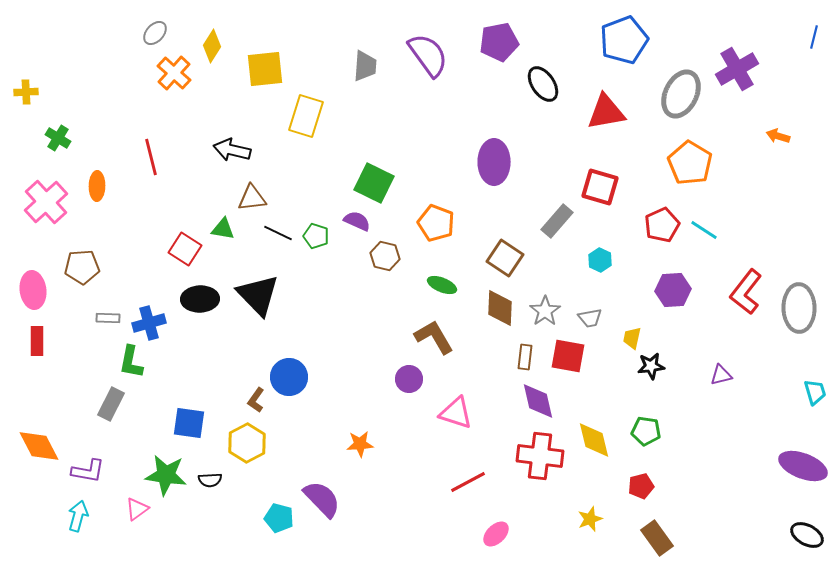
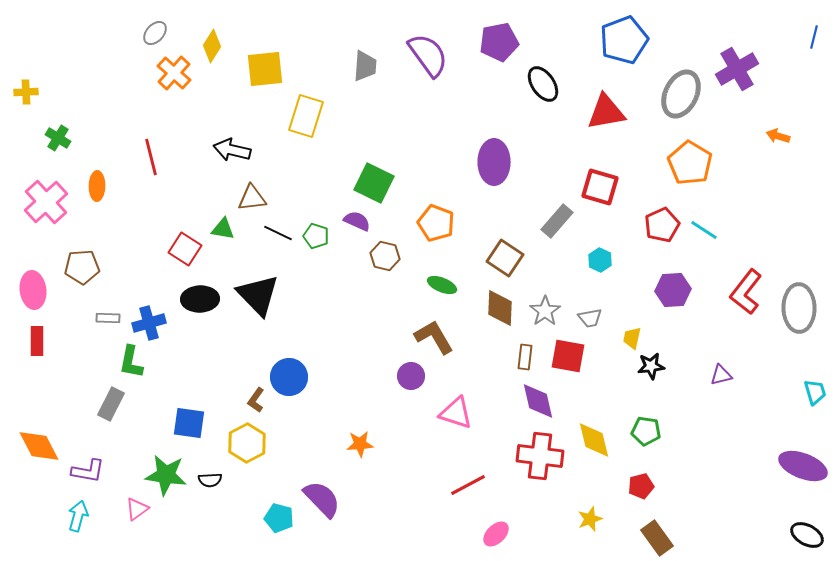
purple circle at (409, 379): moved 2 px right, 3 px up
red line at (468, 482): moved 3 px down
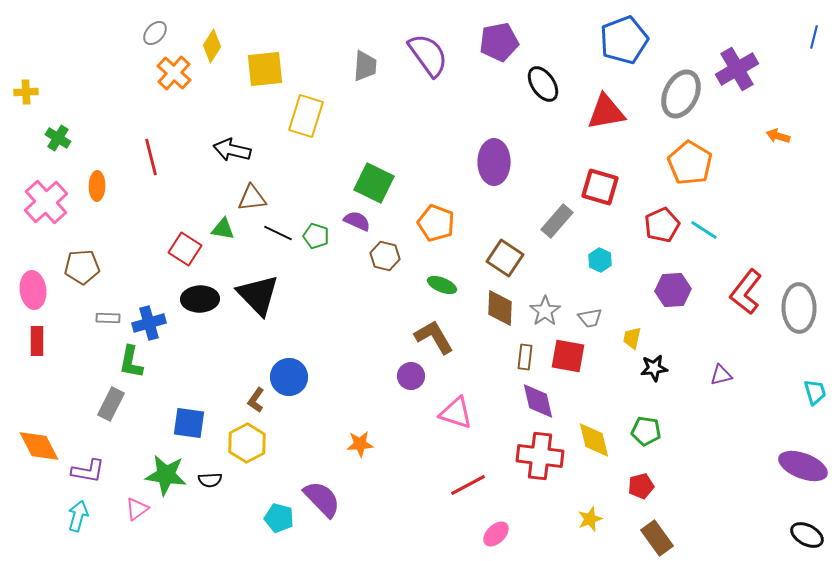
black star at (651, 366): moved 3 px right, 2 px down
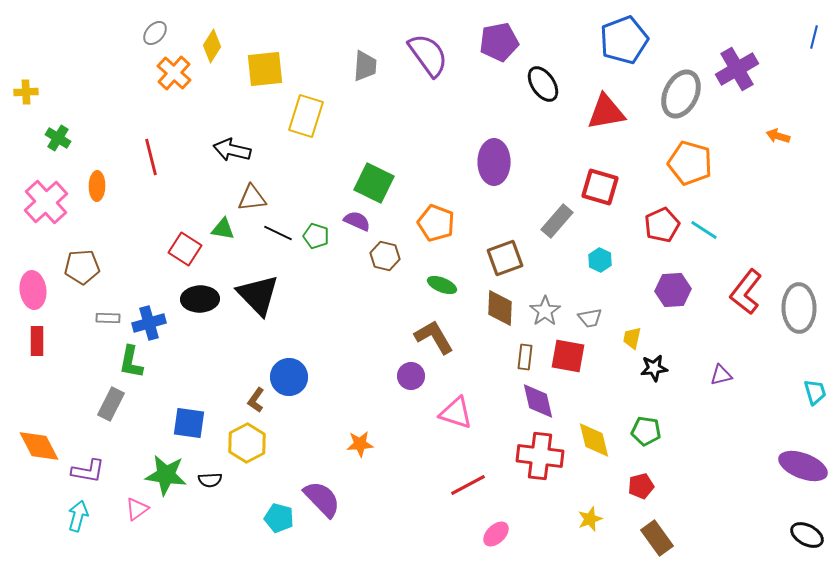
orange pentagon at (690, 163): rotated 15 degrees counterclockwise
brown square at (505, 258): rotated 36 degrees clockwise
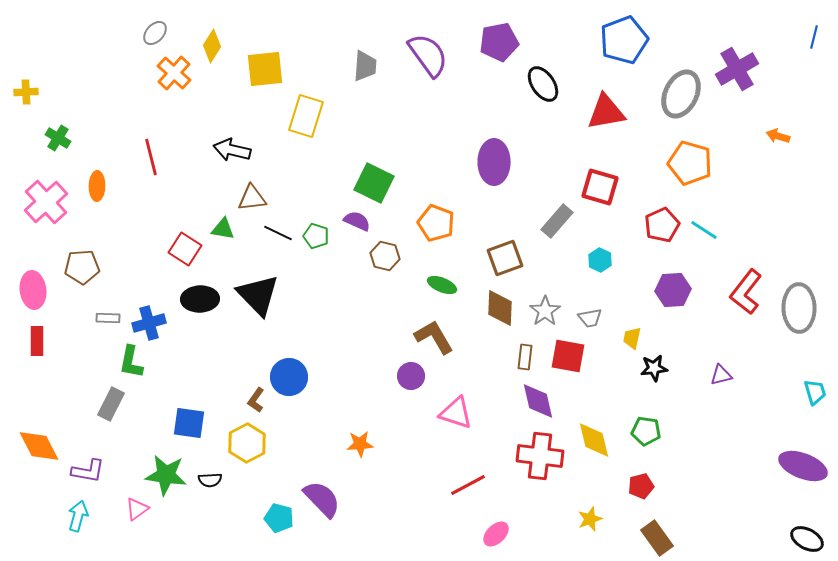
black ellipse at (807, 535): moved 4 px down
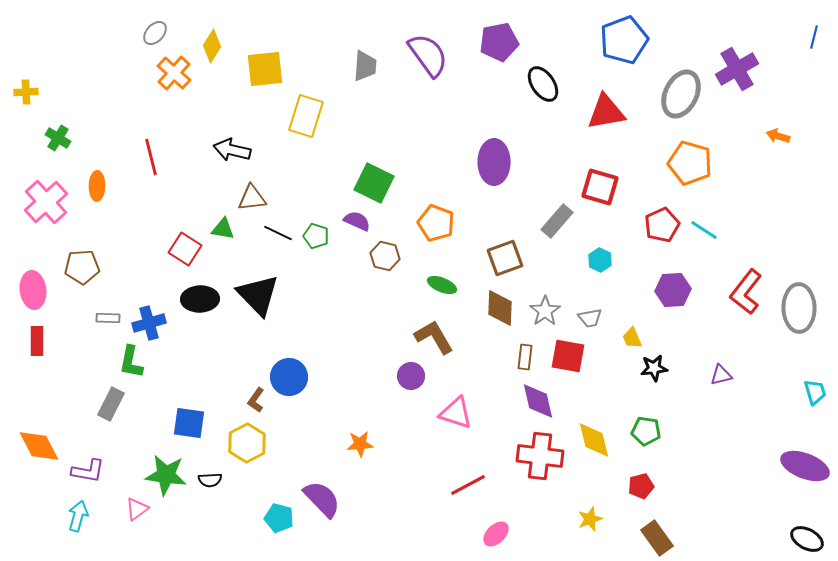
yellow trapezoid at (632, 338): rotated 35 degrees counterclockwise
purple ellipse at (803, 466): moved 2 px right
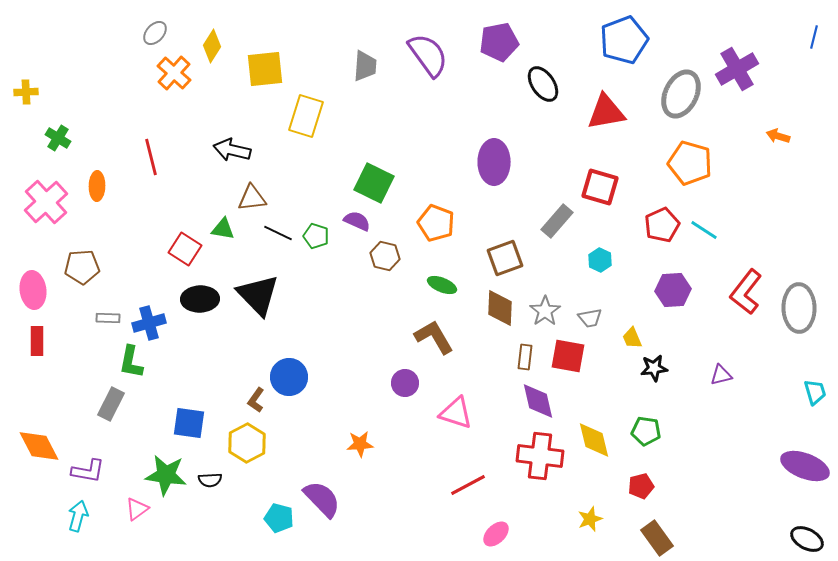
purple circle at (411, 376): moved 6 px left, 7 px down
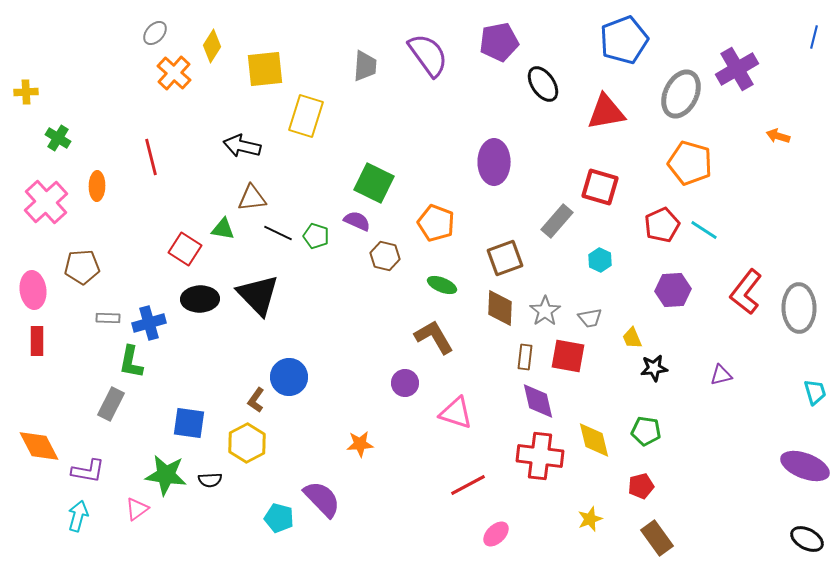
black arrow at (232, 150): moved 10 px right, 4 px up
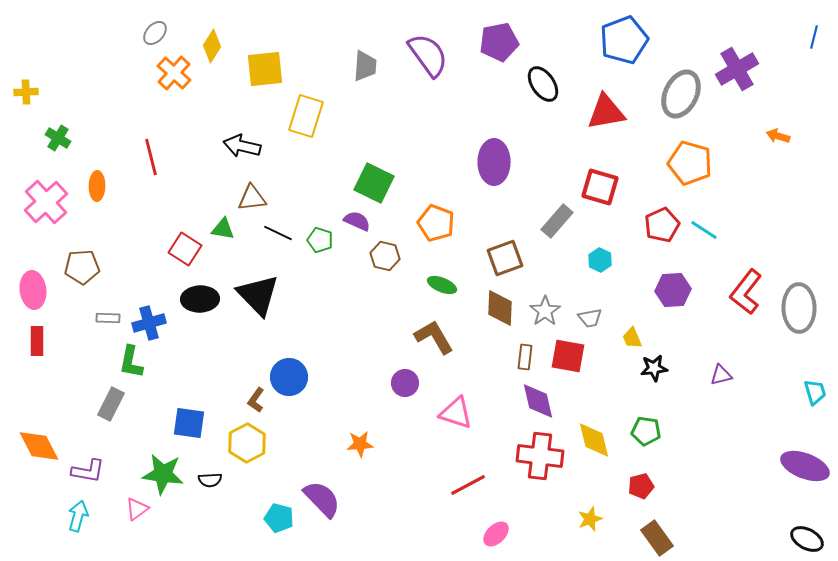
green pentagon at (316, 236): moved 4 px right, 4 px down
green star at (166, 475): moved 3 px left, 1 px up
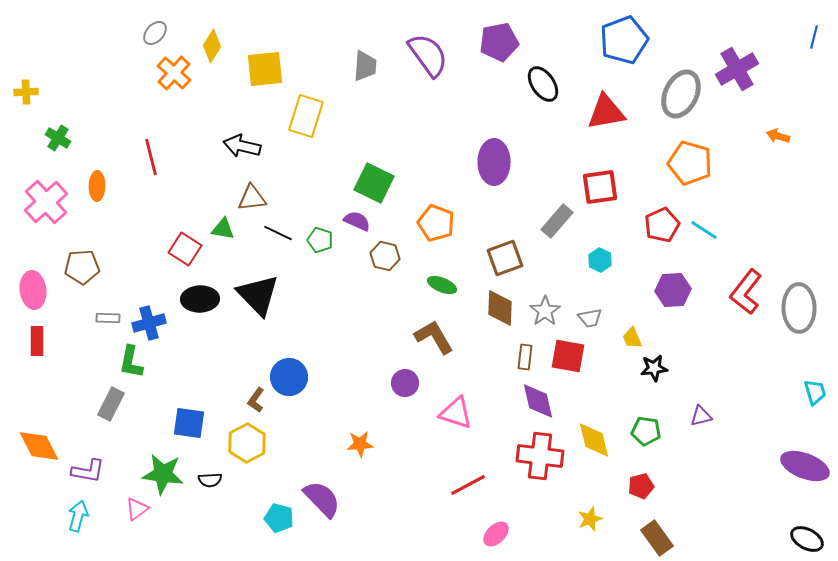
red square at (600, 187): rotated 24 degrees counterclockwise
purple triangle at (721, 375): moved 20 px left, 41 px down
